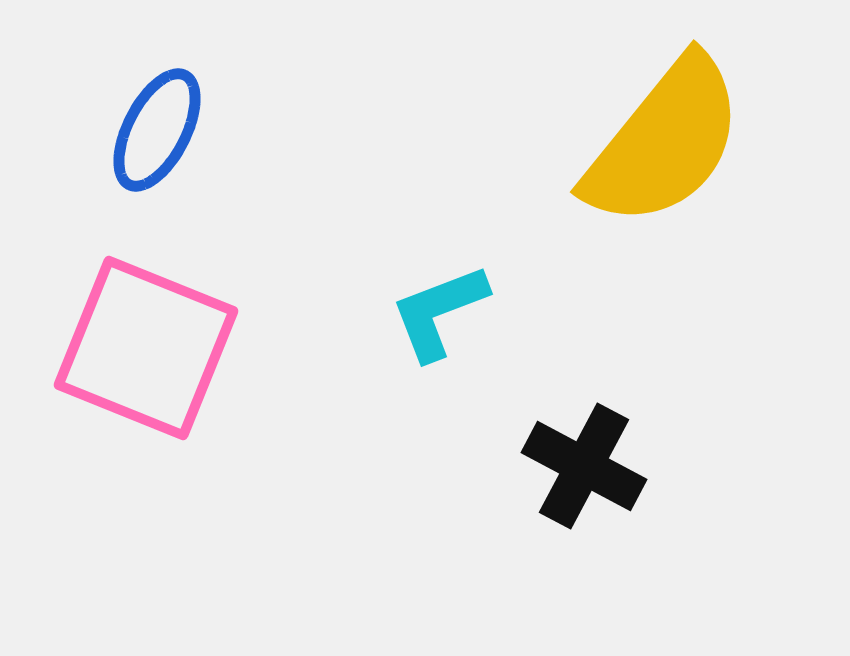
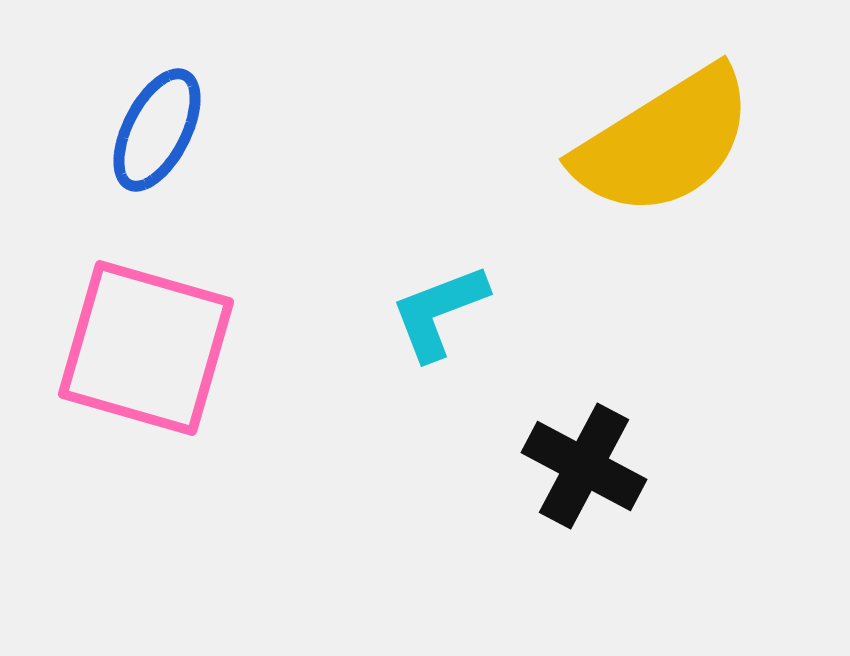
yellow semicircle: rotated 19 degrees clockwise
pink square: rotated 6 degrees counterclockwise
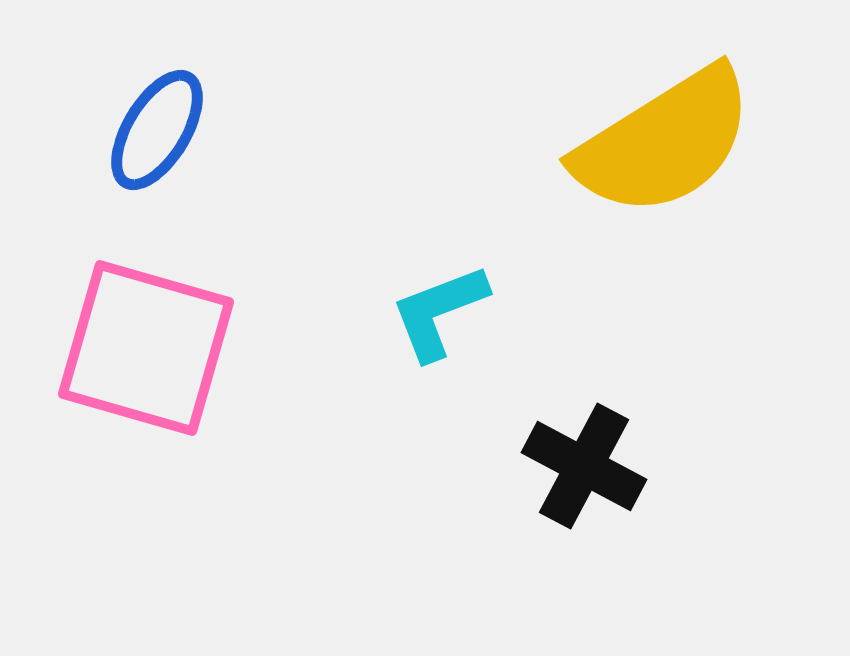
blue ellipse: rotated 4 degrees clockwise
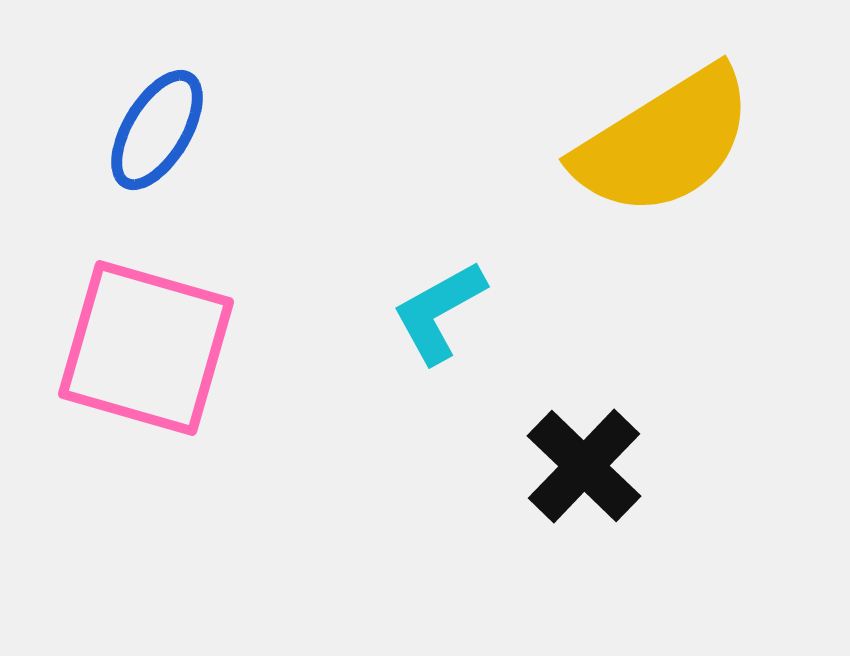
cyan L-shape: rotated 8 degrees counterclockwise
black cross: rotated 16 degrees clockwise
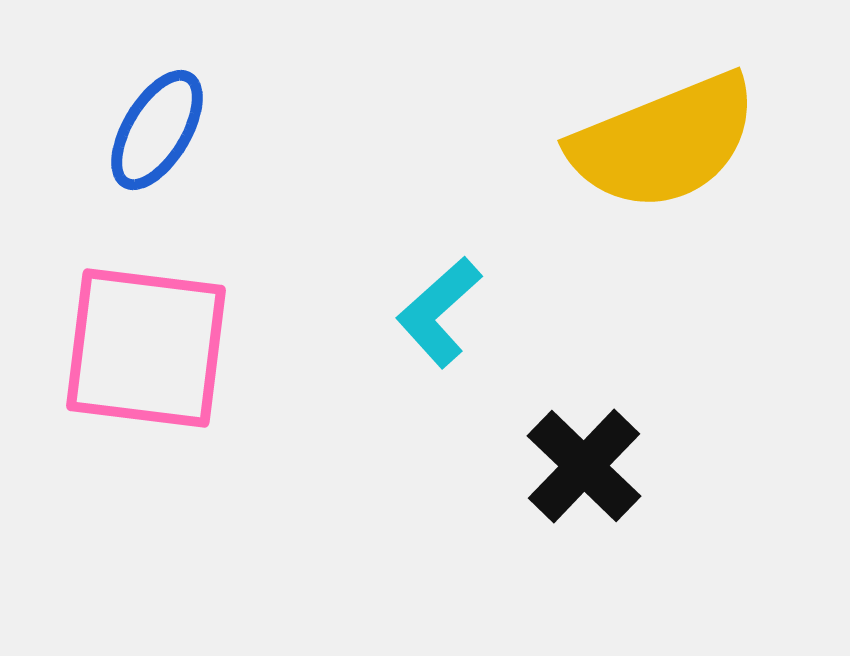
yellow semicircle: rotated 10 degrees clockwise
cyan L-shape: rotated 13 degrees counterclockwise
pink square: rotated 9 degrees counterclockwise
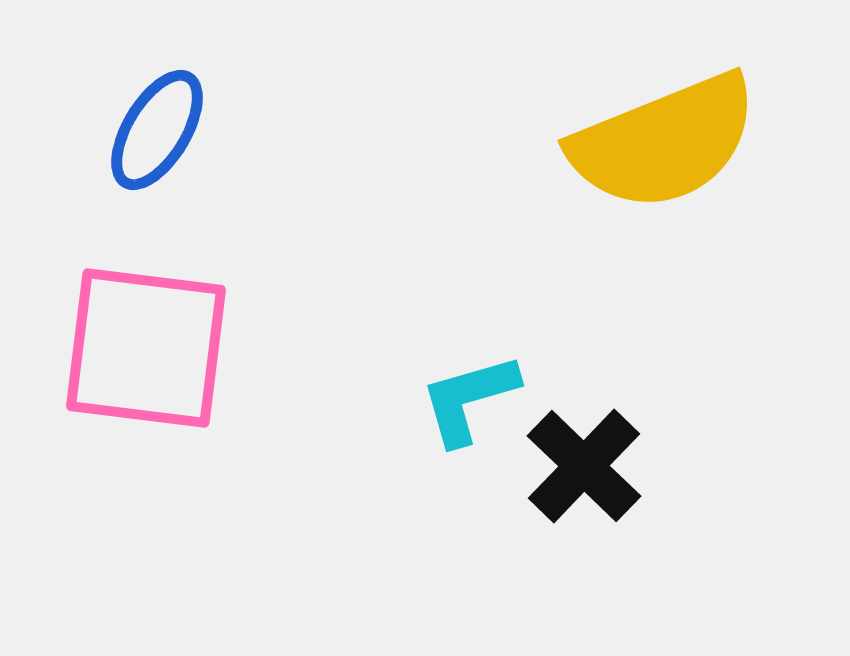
cyan L-shape: moved 30 px right, 87 px down; rotated 26 degrees clockwise
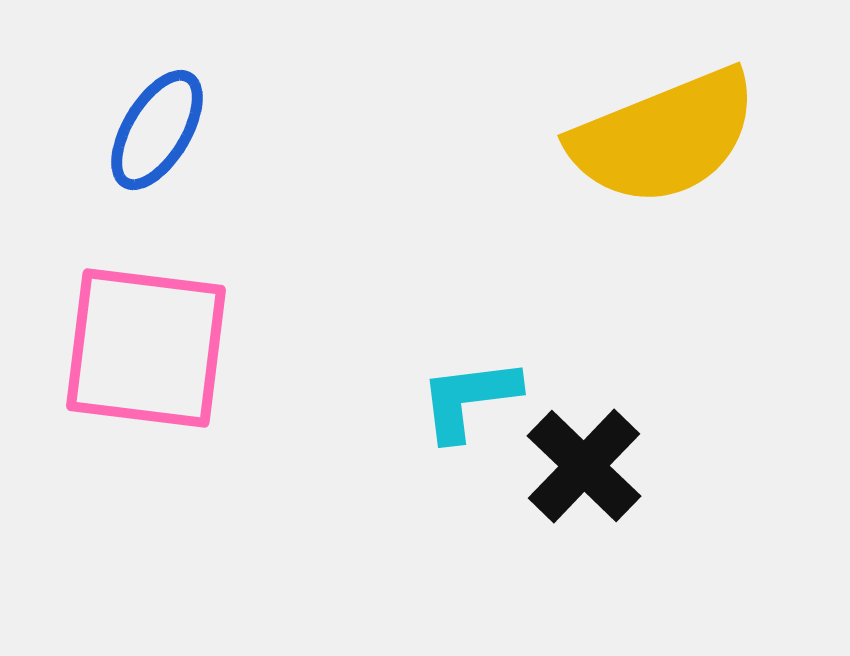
yellow semicircle: moved 5 px up
cyan L-shape: rotated 9 degrees clockwise
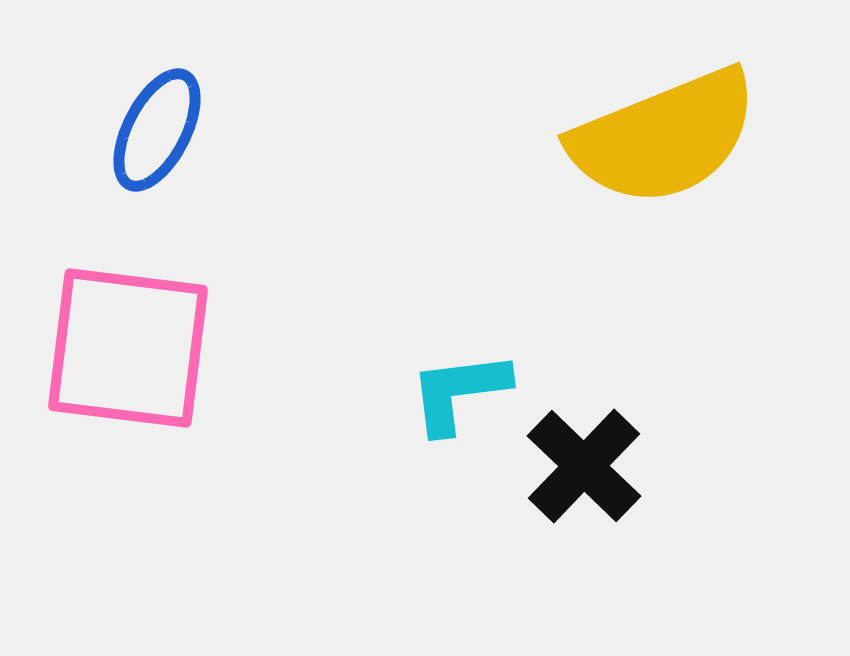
blue ellipse: rotated 4 degrees counterclockwise
pink square: moved 18 px left
cyan L-shape: moved 10 px left, 7 px up
